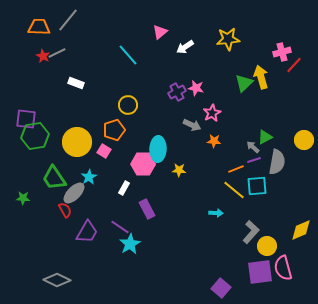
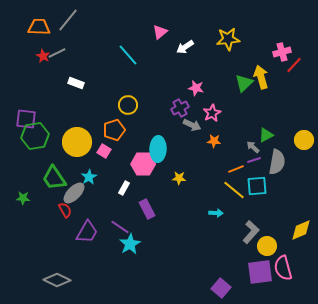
purple cross at (177, 92): moved 3 px right, 16 px down
green triangle at (265, 137): moved 1 px right, 2 px up
yellow star at (179, 170): moved 8 px down
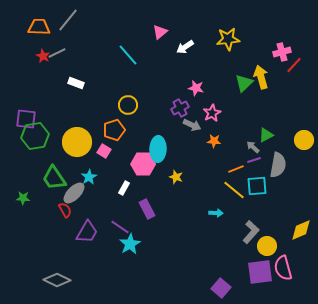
gray semicircle at (277, 162): moved 1 px right, 3 px down
yellow star at (179, 178): moved 3 px left, 1 px up; rotated 16 degrees clockwise
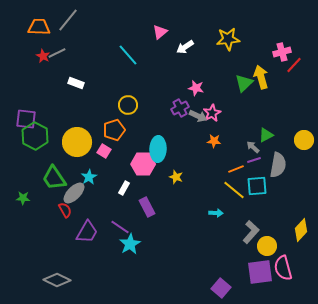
gray arrow at (192, 125): moved 6 px right, 9 px up
green hexagon at (35, 136): rotated 24 degrees counterclockwise
purple rectangle at (147, 209): moved 2 px up
yellow diamond at (301, 230): rotated 25 degrees counterclockwise
